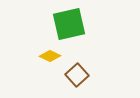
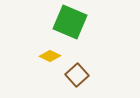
green square: moved 1 px right, 2 px up; rotated 36 degrees clockwise
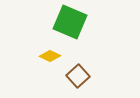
brown square: moved 1 px right, 1 px down
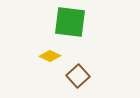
green square: rotated 16 degrees counterclockwise
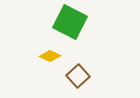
green square: rotated 20 degrees clockwise
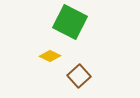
brown square: moved 1 px right
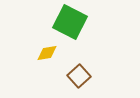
yellow diamond: moved 3 px left, 3 px up; rotated 35 degrees counterclockwise
